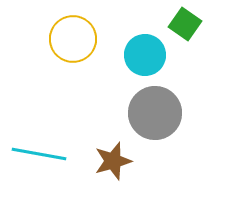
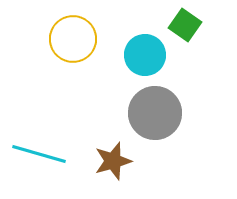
green square: moved 1 px down
cyan line: rotated 6 degrees clockwise
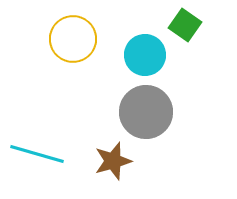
gray circle: moved 9 px left, 1 px up
cyan line: moved 2 px left
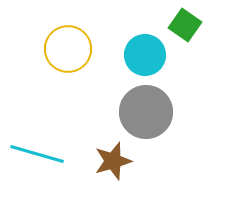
yellow circle: moved 5 px left, 10 px down
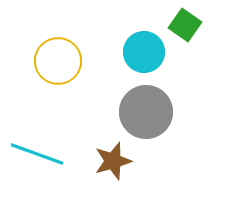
yellow circle: moved 10 px left, 12 px down
cyan circle: moved 1 px left, 3 px up
cyan line: rotated 4 degrees clockwise
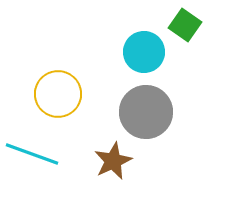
yellow circle: moved 33 px down
cyan line: moved 5 px left
brown star: rotated 9 degrees counterclockwise
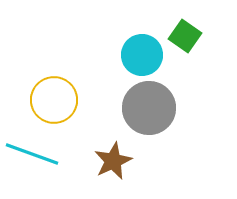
green square: moved 11 px down
cyan circle: moved 2 px left, 3 px down
yellow circle: moved 4 px left, 6 px down
gray circle: moved 3 px right, 4 px up
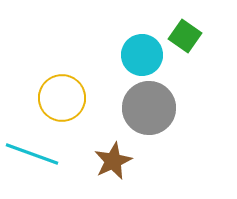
yellow circle: moved 8 px right, 2 px up
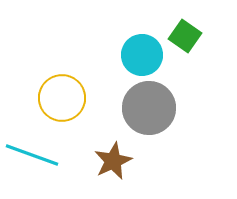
cyan line: moved 1 px down
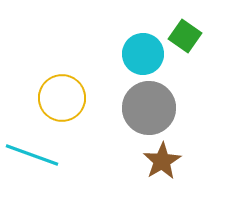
cyan circle: moved 1 px right, 1 px up
brown star: moved 49 px right; rotated 6 degrees counterclockwise
